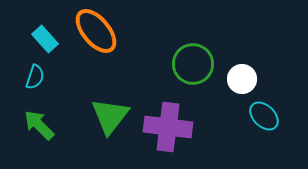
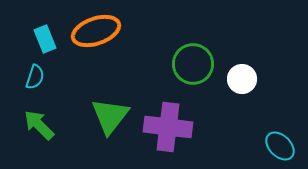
orange ellipse: rotated 69 degrees counterclockwise
cyan rectangle: rotated 20 degrees clockwise
cyan ellipse: moved 16 px right, 30 px down
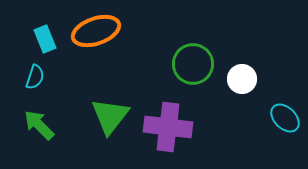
cyan ellipse: moved 5 px right, 28 px up
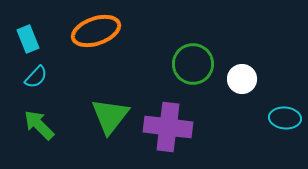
cyan rectangle: moved 17 px left
cyan semicircle: moved 1 px right; rotated 25 degrees clockwise
cyan ellipse: rotated 40 degrees counterclockwise
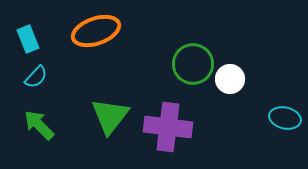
white circle: moved 12 px left
cyan ellipse: rotated 8 degrees clockwise
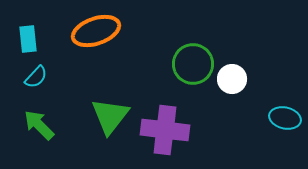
cyan rectangle: rotated 16 degrees clockwise
white circle: moved 2 px right
purple cross: moved 3 px left, 3 px down
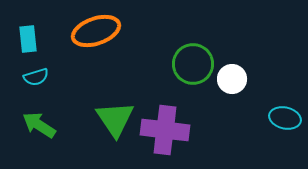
cyan semicircle: rotated 30 degrees clockwise
green triangle: moved 5 px right, 3 px down; rotated 12 degrees counterclockwise
green arrow: rotated 12 degrees counterclockwise
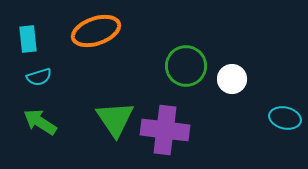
green circle: moved 7 px left, 2 px down
cyan semicircle: moved 3 px right
green arrow: moved 1 px right, 3 px up
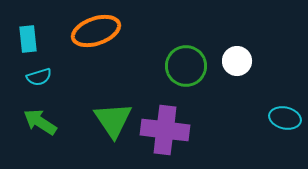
white circle: moved 5 px right, 18 px up
green triangle: moved 2 px left, 1 px down
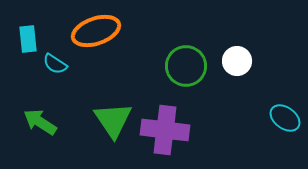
cyan semicircle: moved 16 px right, 13 px up; rotated 50 degrees clockwise
cyan ellipse: rotated 24 degrees clockwise
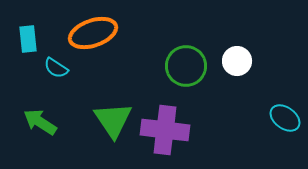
orange ellipse: moved 3 px left, 2 px down
cyan semicircle: moved 1 px right, 4 px down
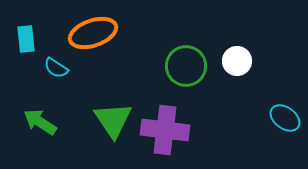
cyan rectangle: moved 2 px left
